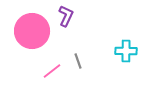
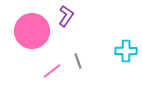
purple L-shape: rotated 10 degrees clockwise
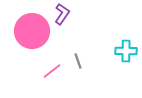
purple L-shape: moved 4 px left, 2 px up
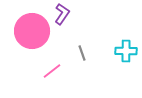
gray line: moved 4 px right, 8 px up
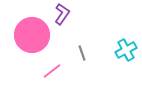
pink circle: moved 4 px down
cyan cross: moved 1 px up; rotated 30 degrees counterclockwise
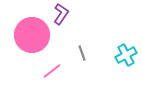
purple L-shape: moved 1 px left
cyan cross: moved 5 px down
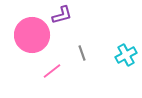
purple L-shape: moved 1 px right, 1 px down; rotated 40 degrees clockwise
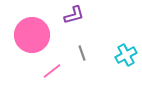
purple L-shape: moved 12 px right
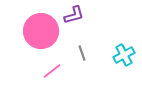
pink circle: moved 9 px right, 4 px up
cyan cross: moved 2 px left
